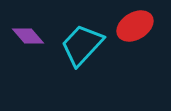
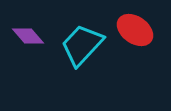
red ellipse: moved 4 px down; rotated 66 degrees clockwise
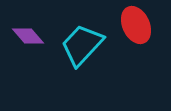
red ellipse: moved 1 px right, 5 px up; rotated 30 degrees clockwise
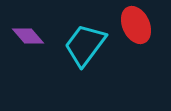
cyan trapezoid: moved 3 px right; rotated 6 degrees counterclockwise
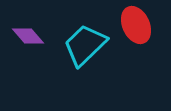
cyan trapezoid: rotated 9 degrees clockwise
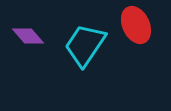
cyan trapezoid: rotated 12 degrees counterclockwise
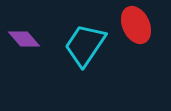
purple diamond: moved 4 px left, 3 px down
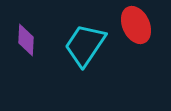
purple diamond: moved 2 px right, 1 px down; rotated 44 degrees clockwise
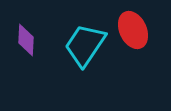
red ellipse: moved 3 px left, 5 px down
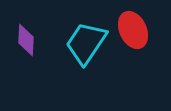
cyan trapezoid: moved 1 px right, 2 px up
